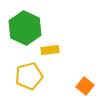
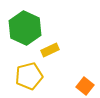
yellow rectangle: rotated 18 degrees counterclockwise
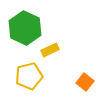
orange square: moved 4 px up
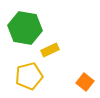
green hexagon: rotated 16 degrees counterclockwise
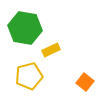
yellow rectangle: moved 1 px right
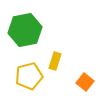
green hexagon: moved 2 px down; rotated 20 degrees counterclockwise
yellow rectangle: moved 4 px right, 11 px down; rotated 48 degrees counterclockwise
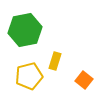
orange square: moved 1 px left, 2 px up
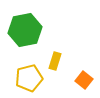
yellow pentagon: moved 2 px down
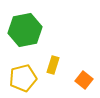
yellow rectangle: moved 2 px left, 4 px down
yellow pentagon: moved 6 px left
